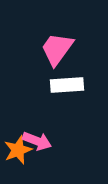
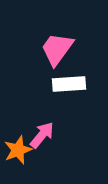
white rectangle: moved 2 px right, 1 px up
pink arrow: moved 5 px right, 6 px up; rotated 72 degrees counterclockwise
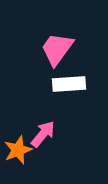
pink arrow: moved 1 px right, 1 px up
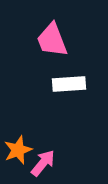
pink trapezoid: moved 5 px left, 9 px up; rotated 57 degrees counterclockwise
pink arrow: moved 29 px down
